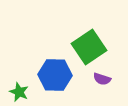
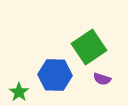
green star: rotated 12 degrees clockwise
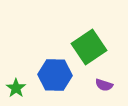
purple semicircle: moved 2 px right, 6 px down
green star: moved 3 px left, 4 px up
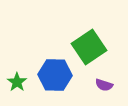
green star: moved 1 px right, 6 px up
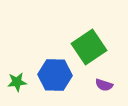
green star: rotated 30 degrees clockwise
